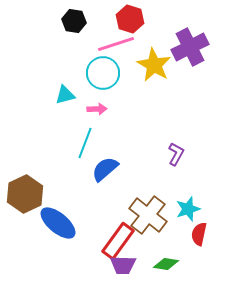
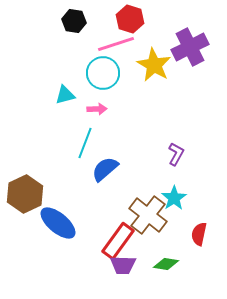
cyan star: moved 14 px left, 11 px up; rotated 15 degrees counterclockwise
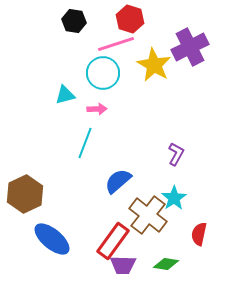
blue semicircle: moved 13 px right, 12 px down
blue ellipse: moved 6 px left, 16 px down
red rectangle: moved 5 px left
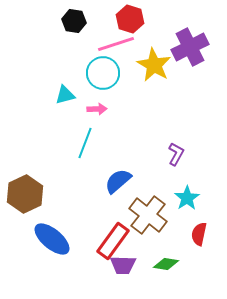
cyan star: moved 13 px right
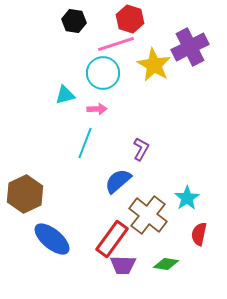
purple L-shape: moved 35 px left, 5 px up
red rectangle: moved 1 px left, 2 px up
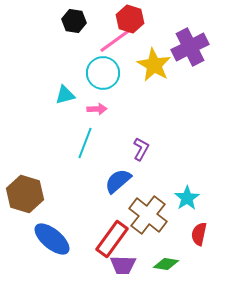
pink line: moved 4 px up; rotated 18 degrees counterclockwise
brown hexagon: rotated 18 degrees counterclockwise
